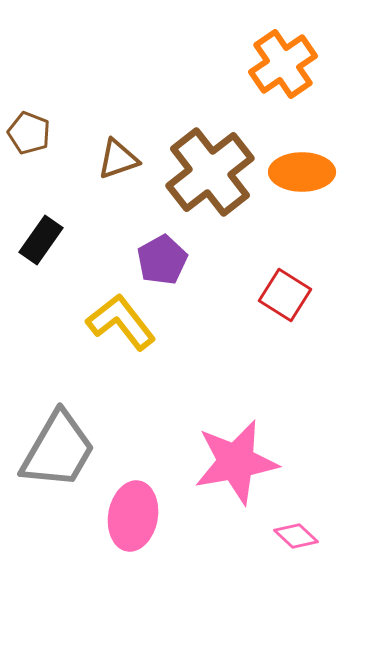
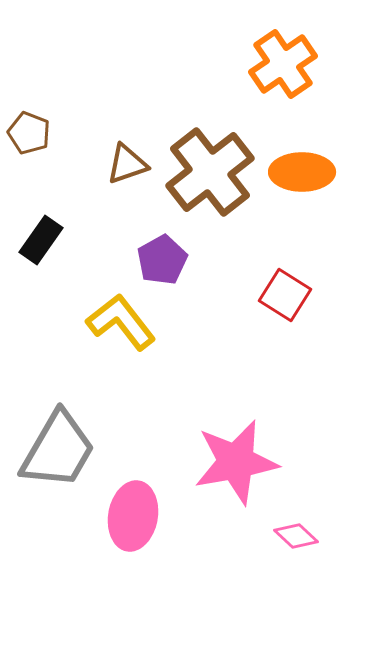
brown triangle: moved 9 px right, 5 px down
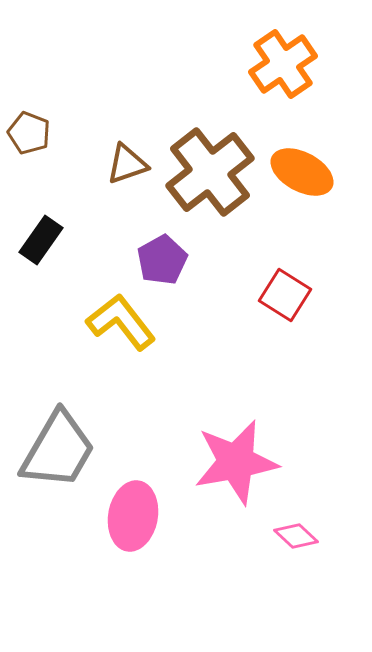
orange ellipse: rotated 28 degrees clockwise
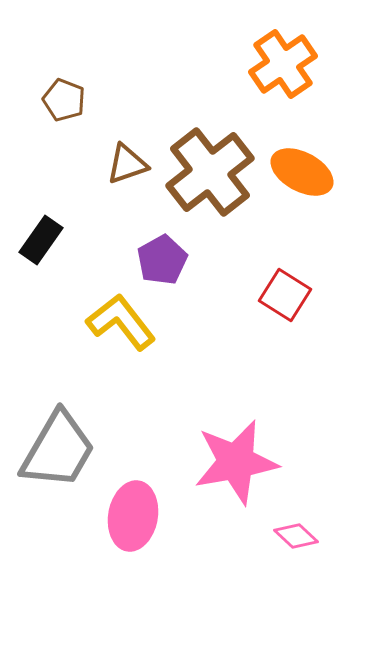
brown pentagon: moved 35 px right, 33 px up
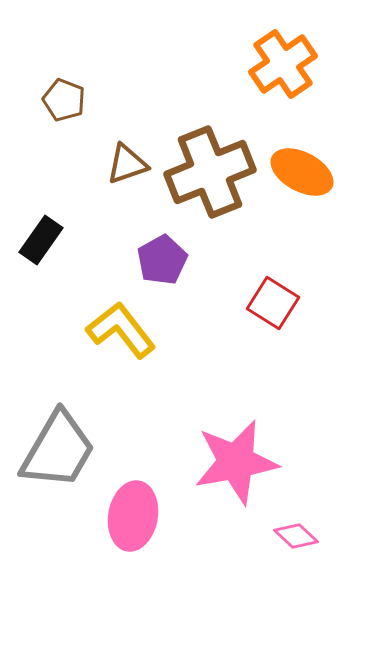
brown cross: rotated 16 degrees clockwise
red square: moved 12 px left, 8 px down
yellow L-shape: moved 8 px down
